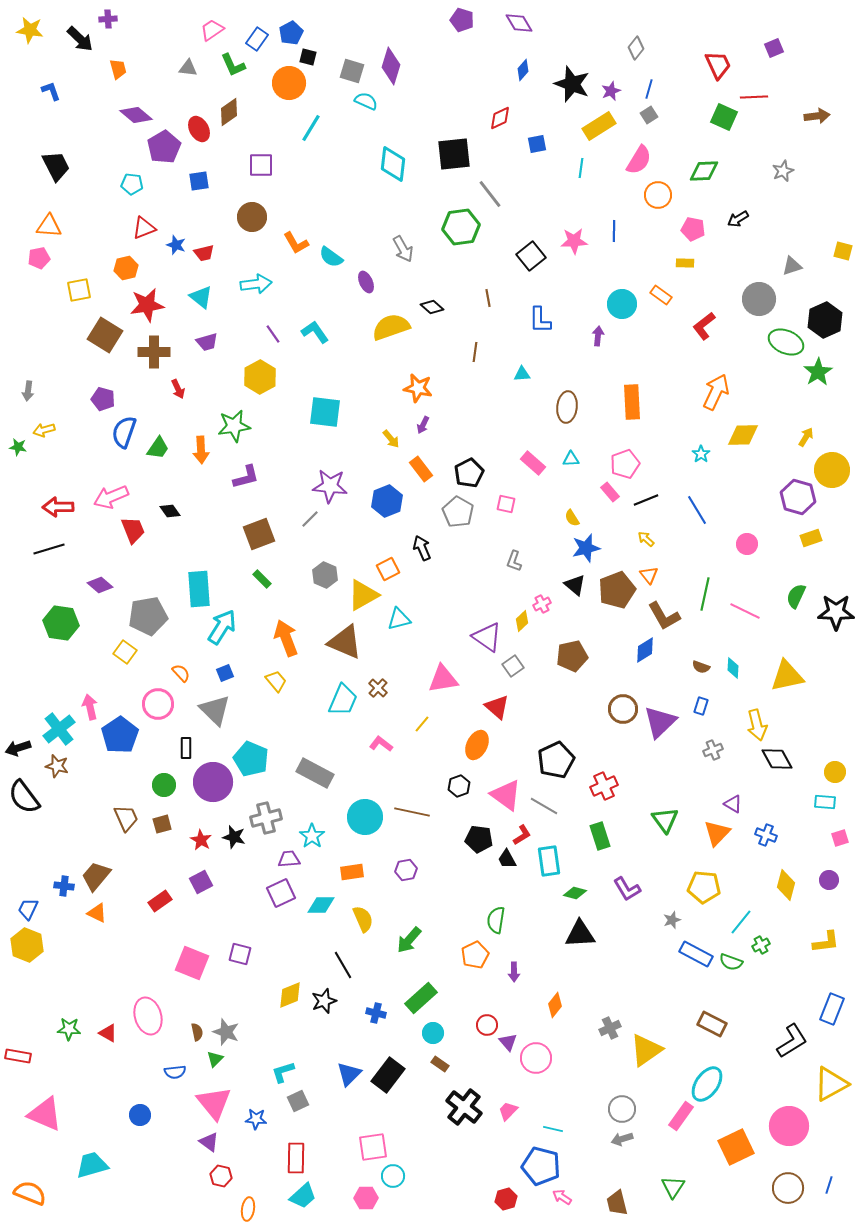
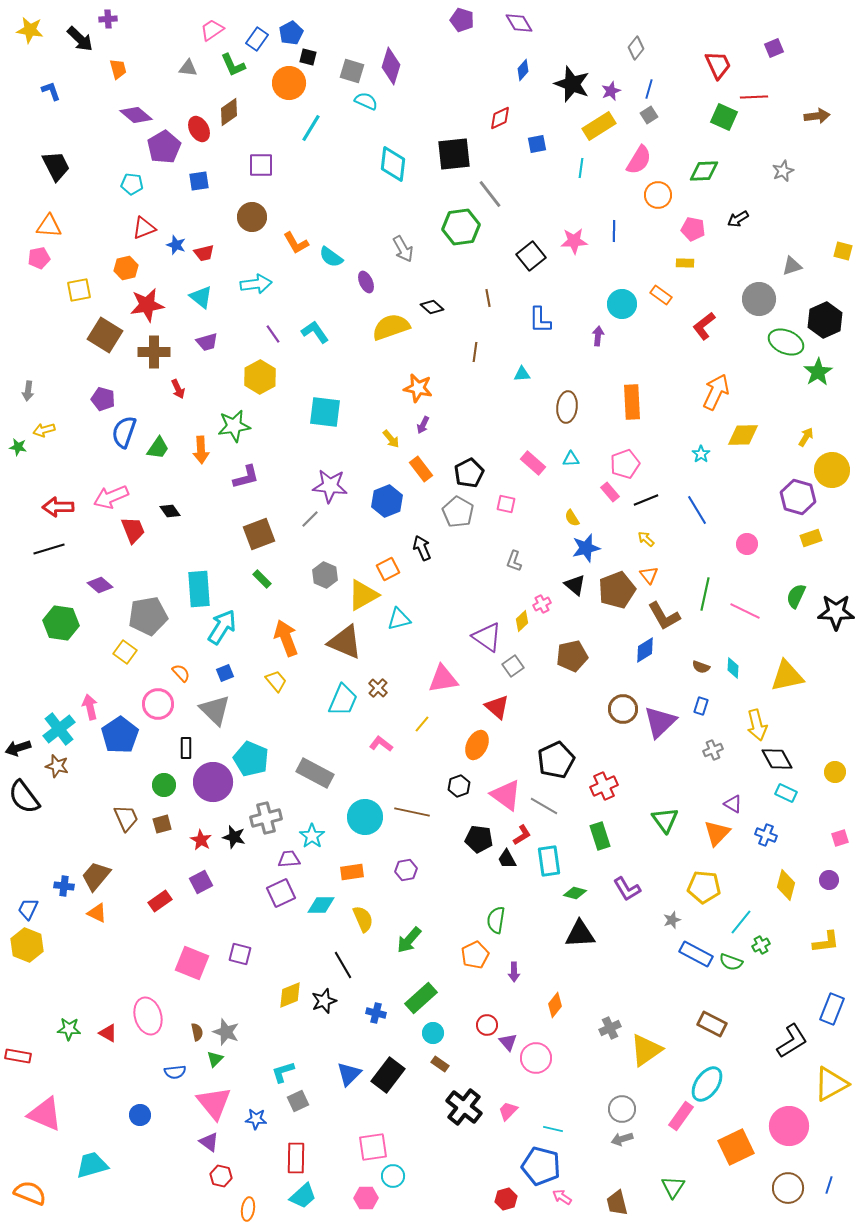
cyan rectangle at (825, 802): moved 39 px left, 9 px up; rotated 20 degrees clockwise
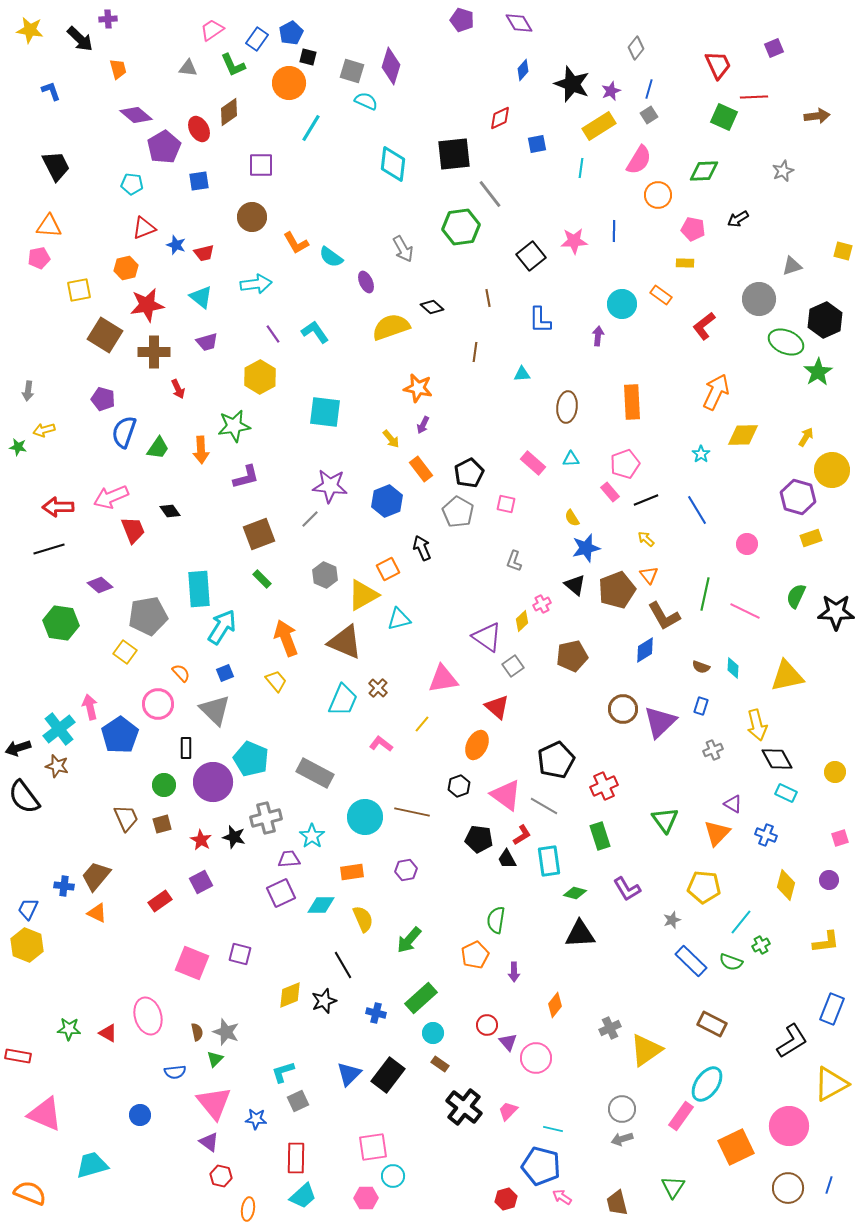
blue rectangle at (696, 954): moved 5 px left, 7 px down; rotated 16 degrees clockwise
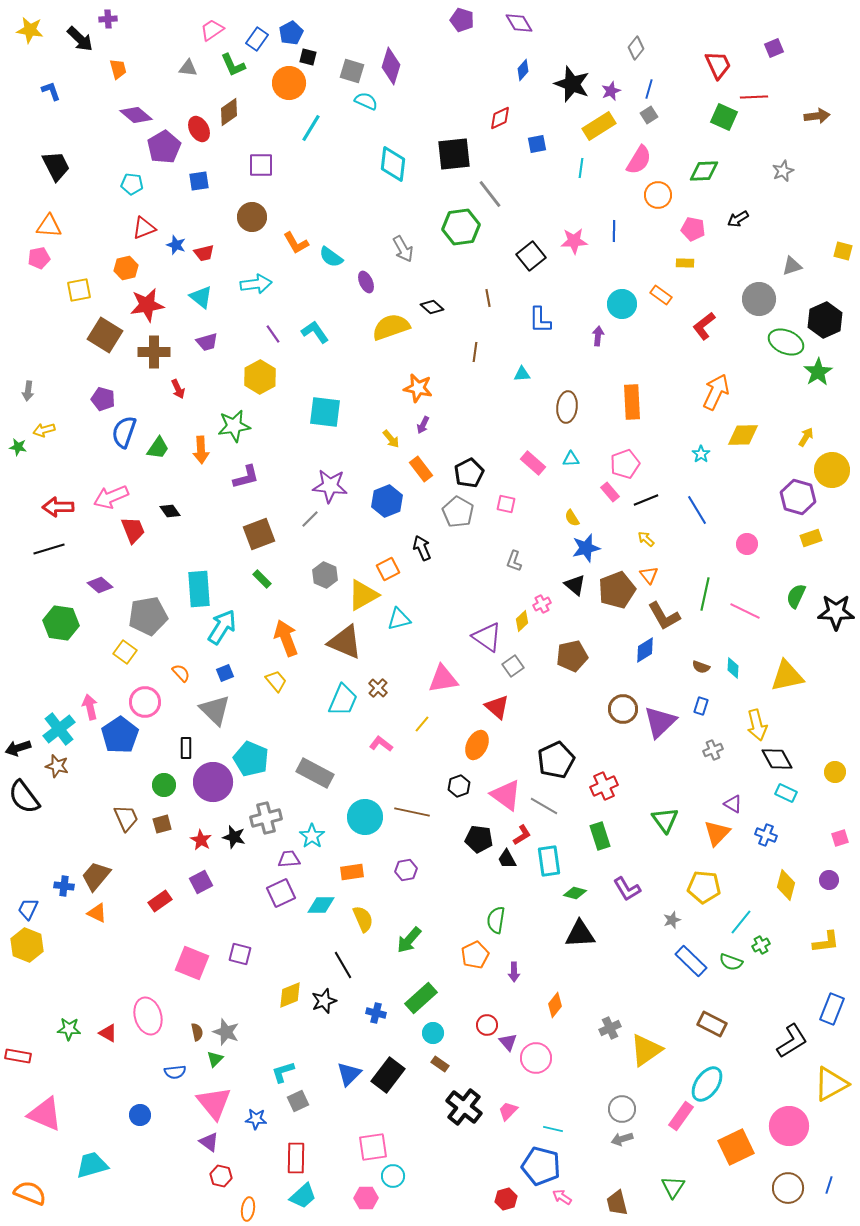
pink circle at (158, 704): moved 13 px left, 2 px up
